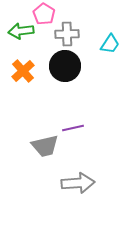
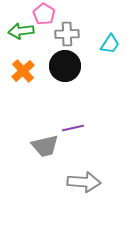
gray arrow: moved 6 px right, 1 px up; rotated 8 degrees clockwise
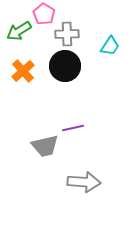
green arrow: moved 2 px left; rotated 25 degrees counterclockwise
cyan trapezoid: moved 2 px down
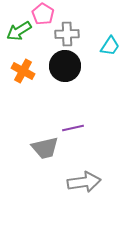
pink pentagon: moved 1 px left
orange cross: rotated 20 degrees counterclockwise
gray trapezoid: moved 2 px down
gray arrow: rotated 12 degrees counterclockwise
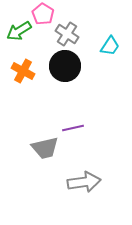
gray cross: rotated 35 degrees clockwise
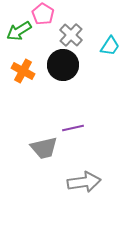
gray cross: moved 4 px right, 1 px down; rotated 10 degrees clockwise
black circle: moved 2 px left, 1 px up
gray trapezoid: moved 1 px left
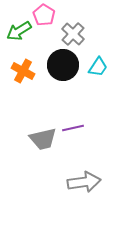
pink pentagon: moved 1 px right, 1 px down
gray cross: moved 2 px right, 1 px up
cyan trapezoid: moved 12 px left, 21 px down
gray trapezoid: moved 1 px left, 9 px up
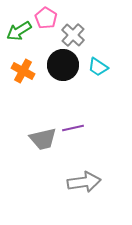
pink pentagon: moved 2 px right, 3 px down
gray cross: moved 1 px down
cyan trapezoid: rotated 90 degrees clockwise
